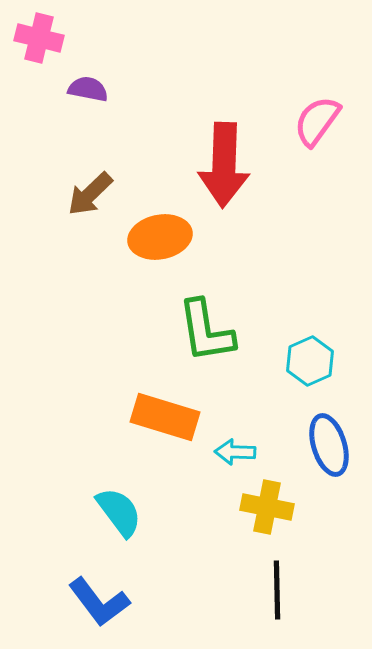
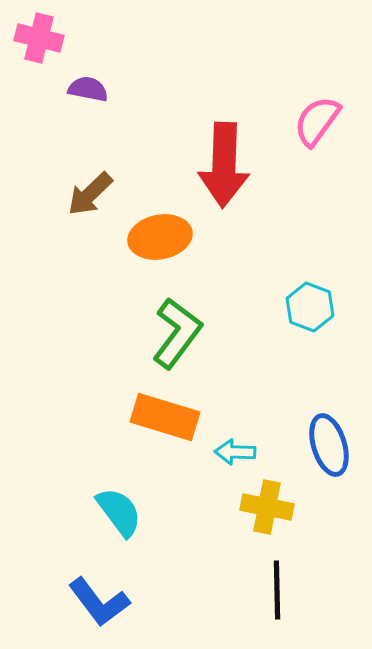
green L-shape: moved 29 px left, 2 px down; rotated 134 degrees counterclockwise
cyan hexagon: moved 54 px up; rotated 15 degrees counterclockwise
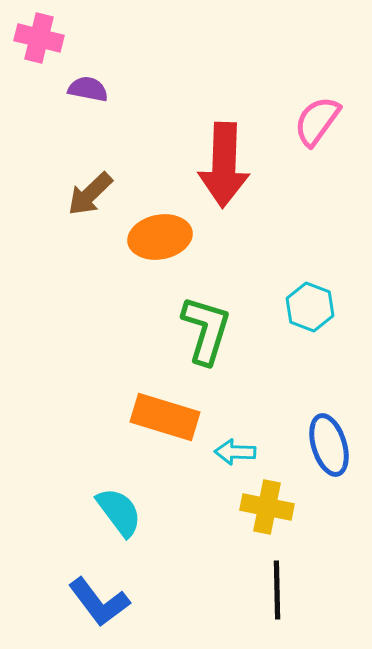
green L-shape: moved 29 px right, 3 px up; rotated 20 degrees counterclockwise
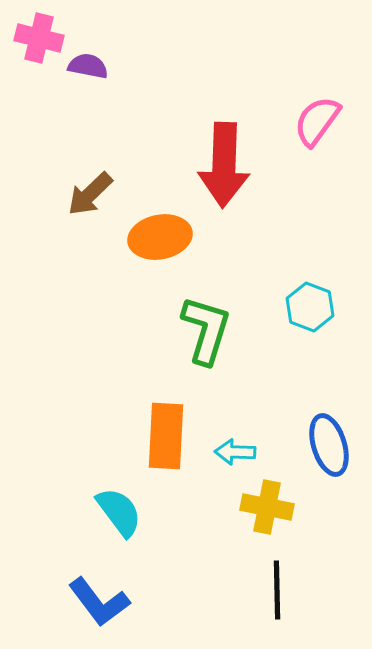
purple semicircle: moved 23 px up
orange rectangle: moved 1 px right, 19 px down; rotated 76 degrees clockwise
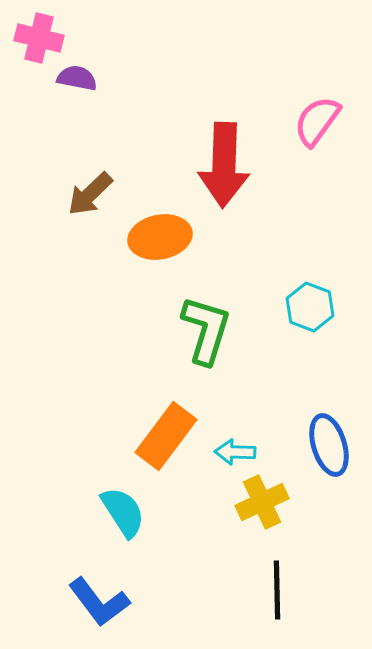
purple semicircle: moved 11 px left, 12 px down
orange rectangle: rotated 34 degrees clockwise
yellow cross: moved 5 px left, 5 px up; rotated 36 degrees counterclockwise
cyan semicircle: moved 4 px right; rotated 4 degrees clockwise
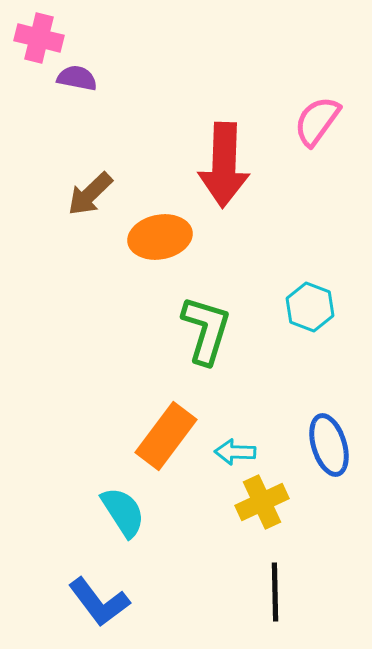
black line: moved 2 px left, 2 px down
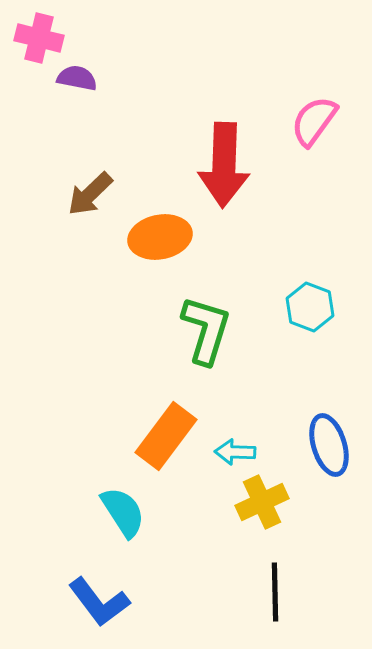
pink semicircle: moved 3 px left
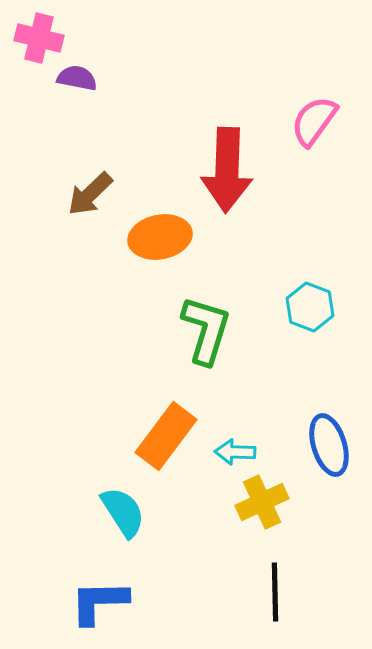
red arrow: moved 3 px right, 5 px down
blue L-shape: rotated 126 degrees clockwise
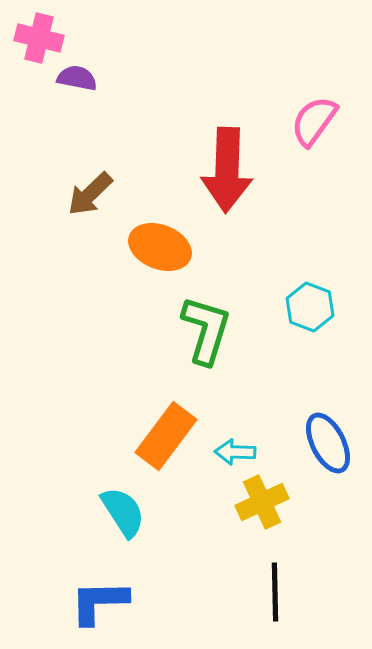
orange ellipse: moved 10 px down; rotated 32 degrees clockwise
blue ellipse: moved 1 px left, 2 px up; rotated 10 degrees counterclockwise
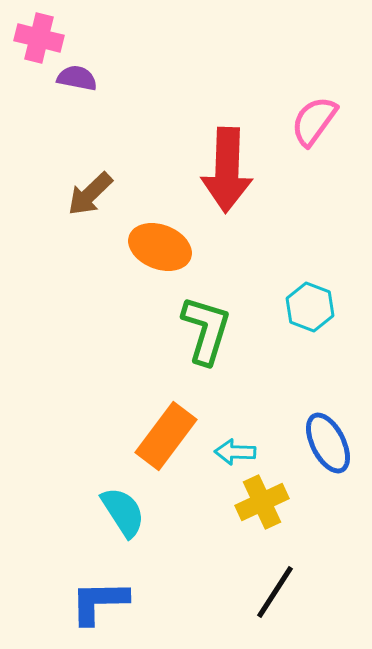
black line: rotated 34 degrees clockwise
